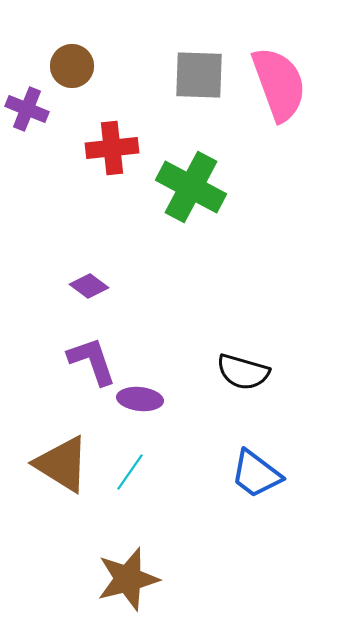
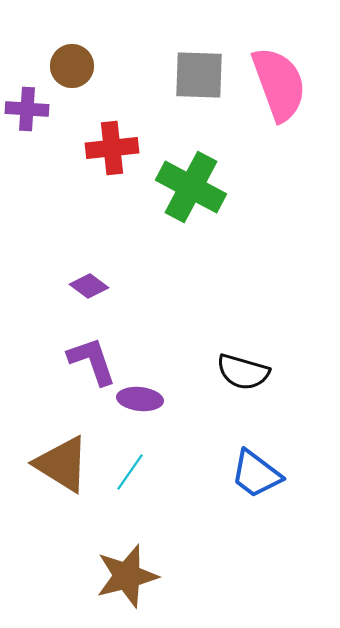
purple cross: rotated 18 degrees counterclockwise
brown star: moved 1 px left, 3 px up
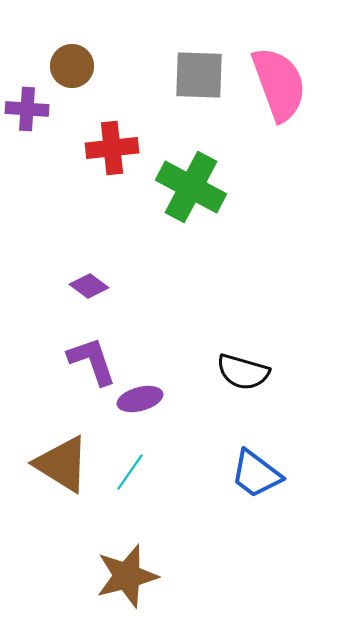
purple ellipse: rotated 21 degrees counterclockwise
